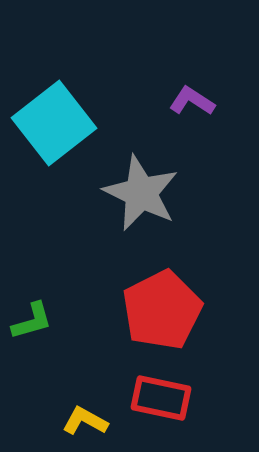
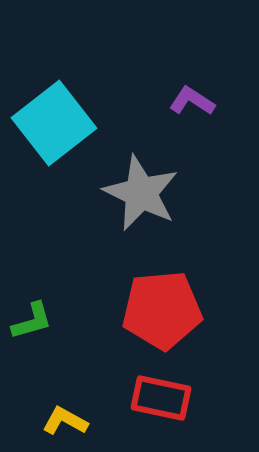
red pentagon: rotated 22 degrees clockwise
yellow L-shape: moved 20 px left
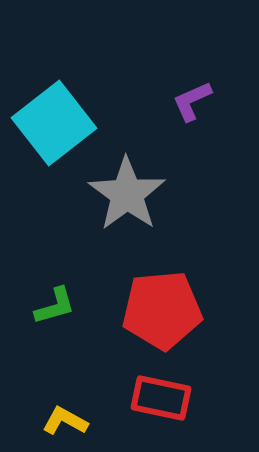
purple L-shape: rotated 57 degrees counterclockwise
gray star: moved 14 px left, 1 px down; rotated 10 degrees clockwise
green L-shape: moved 23 px right, 15 px up
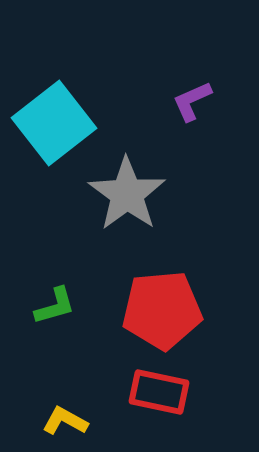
red rectangle: moved 2 px left, 6 px up
